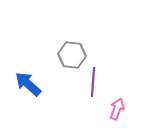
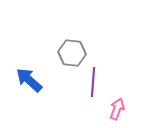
gray hexagon: moved 2 px up
blue arrow: moved 1 px right, 4 px up
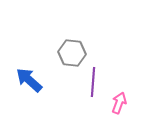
pink arrow: moved 2 px right, 6 px up
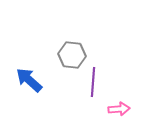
gray hexagon: moved 2 px down
pink arrow: moved 6 px down; rotated 65 degrees clockwise
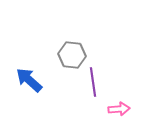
purple line: rotated 12 degrees counterclockwise
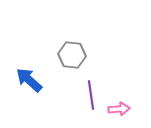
purple line: moved 2 px left, 13 px down
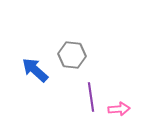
blue arrow: moved 6 px right, 10 px up
purple line: moved 2 px down
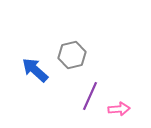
gray hexagon: rotated 20 degrees counterclockwise
purple line: moved 1 px left, 1 px up; rotated 32 degrees clockwise
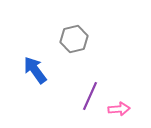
gray hexagon: moved 2 px right, 16 px up
blue arrow: rotated 12 degrees clockwise
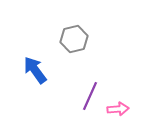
pink arrow: moved 1 px left
